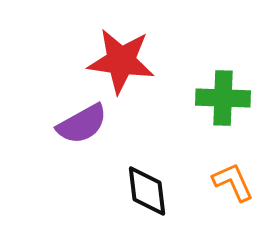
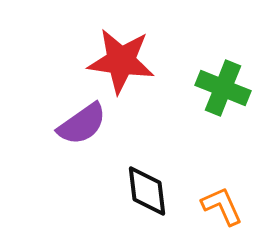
green cross: moved 10 px up; rotated 20 degrees clockwise
purple semicircle: rotated 6 degrees counterclockwise
orange L-shape: moved 11 px left, 24 px down
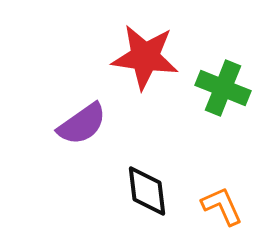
red star: moved 24 px right, 4 px up
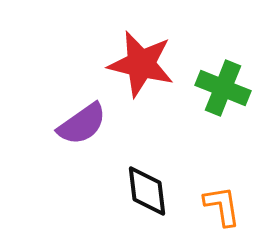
red star: moved 4 px left, 7 px down; rotated 6 degrees clockwise
orange L-shape: rotated 15 degrees clockwise
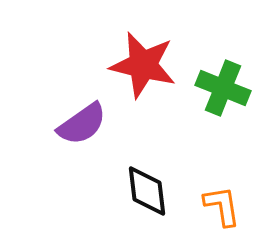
red star: moved 2 px right, 1 px down
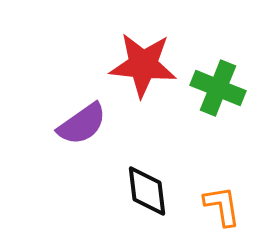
red star: rotated 8 degrees counterclockwise
green cross: moved 5 px left
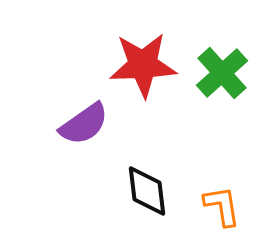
red star: rotated 8 degrees counterclockwise
green cross: moved 4 px right, 15 px up; rotated 26 degrees clockwise
purple semicircle: moved 2 px right
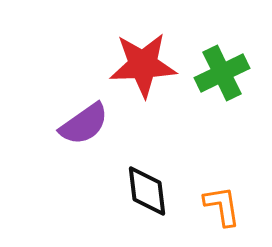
green cross: rotated 16 degrees clockwise
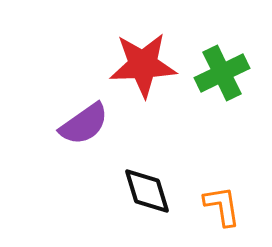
black diamond: rotated 10 degrees counterclockwise
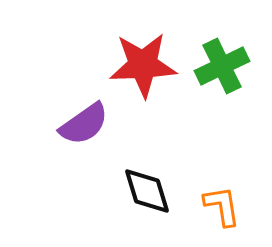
green cross: moved 7 px up
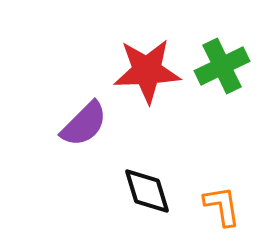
red star: moved 4 px right, 6 px down
purple semicircle: rotated 10 degrees counterclockwise
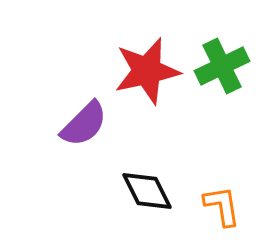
red star: rotated 10 degrees counterclockwise
black diamond: rotated 10 degrees counterclockwise
